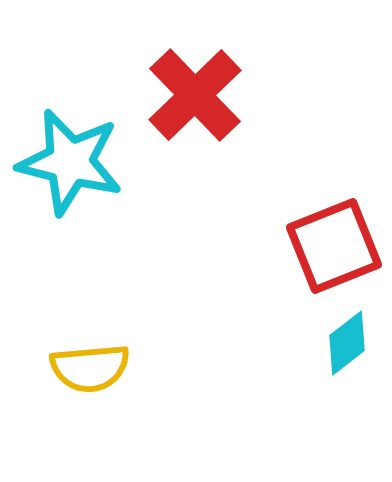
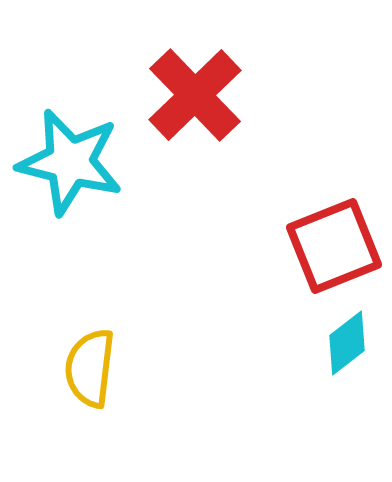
yellow semicircle: rotated 102 degrees clockwise
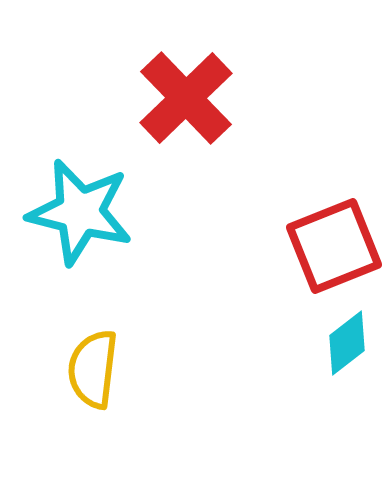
red cross: moved 9 px left, 3 px down
cyan star: moved 10 px right, 50 px down
yellow semicircle: moved 3 px right, 1 px down
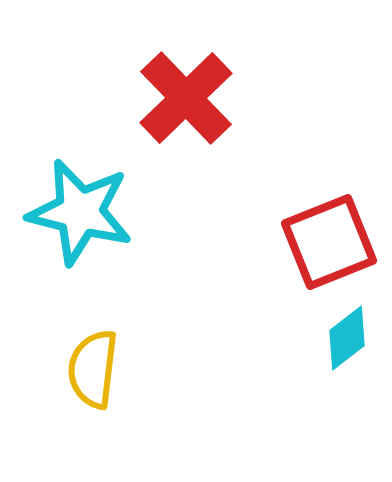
red square: moved 5 px left, 4 px up
cyan diamond: moved 5 px up
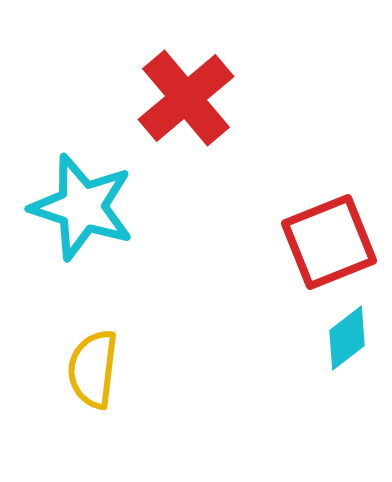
red cross: rotated 4 degrees clockwise
cyan star: moved 2 px right, 5 px up; rotated 4 degrees clockwise
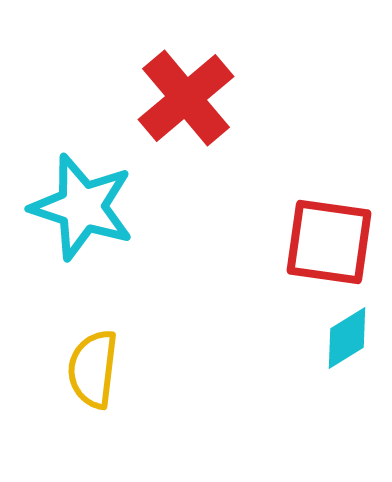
red square: rotated 30 degrees clockwise
cyan diamond: rotated 6 degrees clockwise
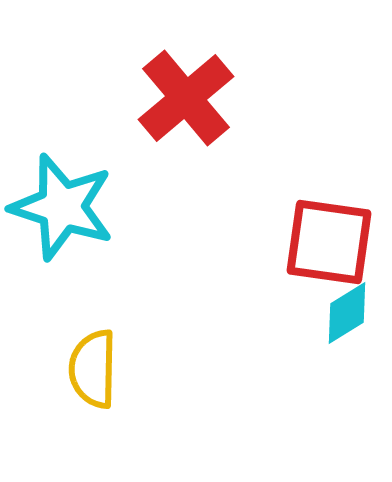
cyan star: moved 20 px left
cyan diamond: moved 25 px up
yellow semicircle: rotated 6 degrees counterclockwise
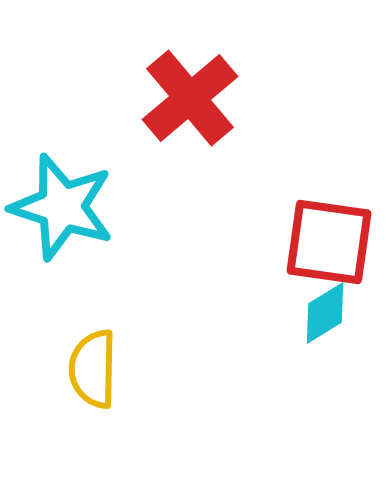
red cross: moved 4 px right
cyan diamond: moved 22 px left
